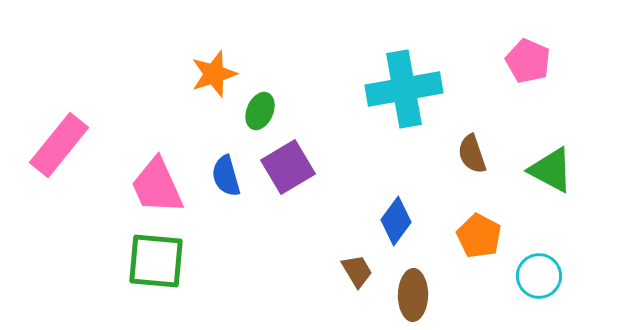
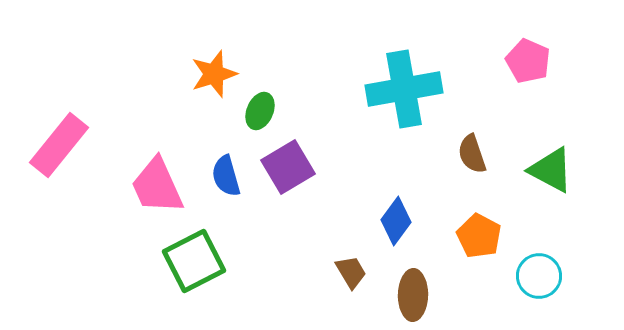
green square: moved 38 px right; rotated 32 degrees counterclockwise
brown trapezoid: moved 6 px left, 1 px down
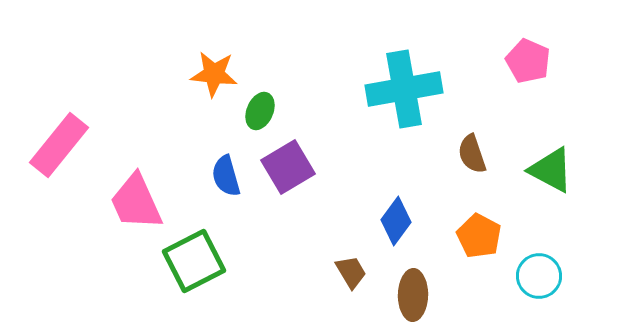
orange star: rotated 24 degrees clockwise
pink trapezoid: moved 21 px left, 16 px down
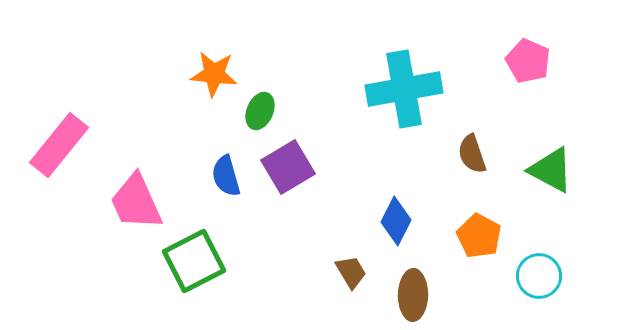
blue diamond: rotated 9 degrees counterclockwise
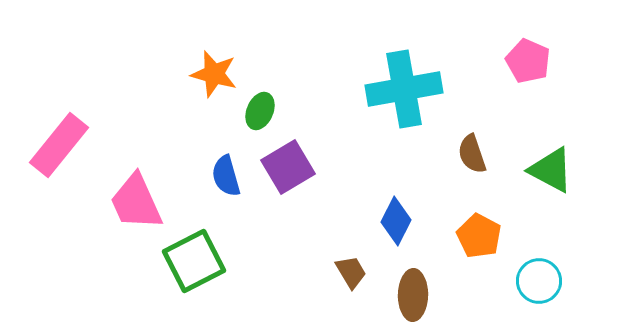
orange star: rotated 9 degrees clockwise
cyan circle: moved 5 px down
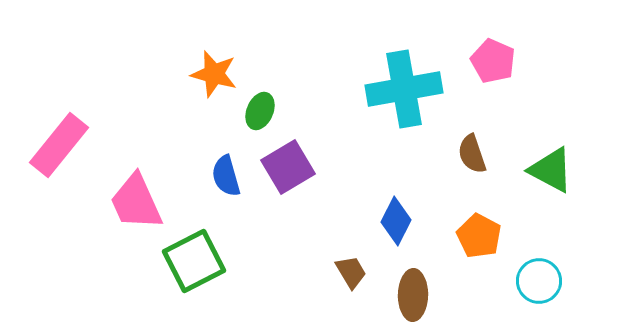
pink pentagon: moved 35 px left
